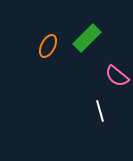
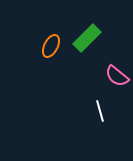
orange ellipse: moved 3 px right
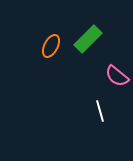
green rectangle: moved 1 px right, 1 px down
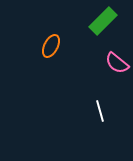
green rectangle: moved 15 px right, 18 px up
pink semicircle: moved 13 px up
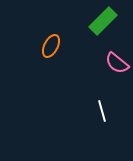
white line: moved 2 px right
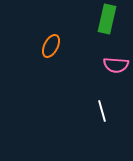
green rectangle: moved 4 px right, 2 px up; rotated 32 degrees counterclockwise
pink semicircle: moved 1 px left, 2 px down; rotated 35 degrees counterclockwise
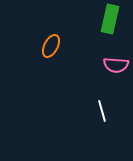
green rectangle: moved 3 px right
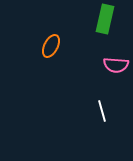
green rectangle: moved 5 px left
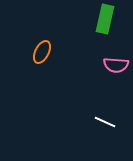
orange ellipse: moved 9 px left, 6 px down
white line: moved 3 px right, 11 px down; rotated 50 degrees counterclockwise
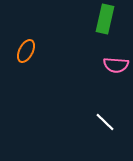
orange ellipse: moved 16 px left, 1 px up
white line: rotated 20 degrees clockwise
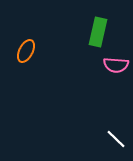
green rectangle: moved 7 px left, 13 px down
white line: moved 11 px right, 17 px down
